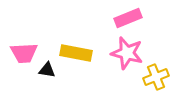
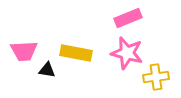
pink trapezoid: moved 2 px up
yellow cross: rotated 15 degrees clockwise
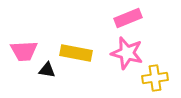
yellow cross: moved 1 px left, 1 px down
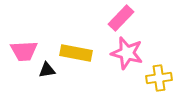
pink rectangle: moved 7 px left; rotated 24 degrees counterclockwise
black triangle: rotated 18 degrees counterclockwise
yellow cross: moved 4 px right
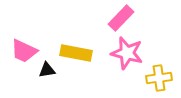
pink trapezoid: rotated 28 degrees clockwise
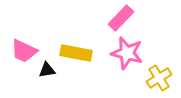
yellow cross: rotated 25 degrees counterclockwise
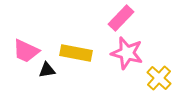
pink trapezoid: moved 2 px right
yellow cross: rotated 15 degrees counterclockwise
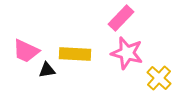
yellow rectangle: moved 1 px left, 1 px down; rotated 8 degrees counterclockwise
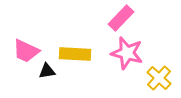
black triangle: moved 1 px down
